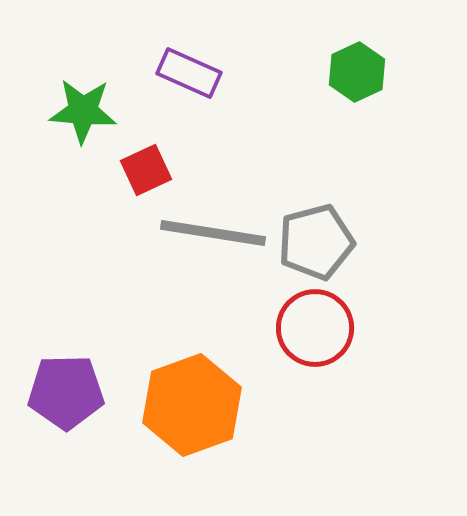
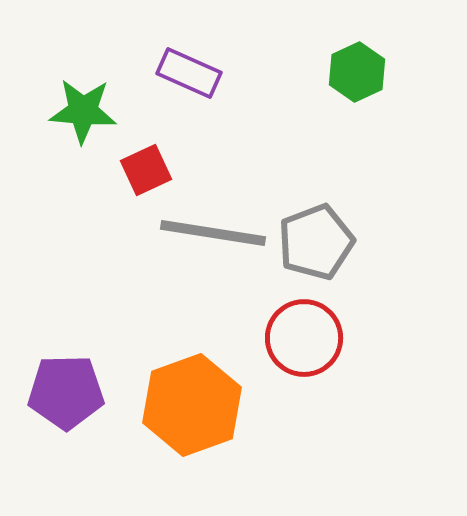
gray pentagon: rotated 6 degrees counterclockwise
red circle: moved 11 px left, 10 px down
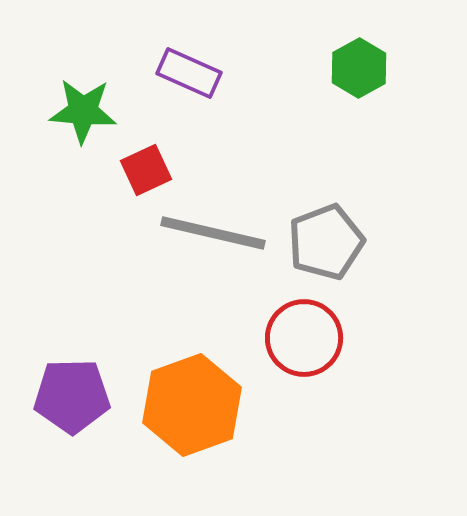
green hexagon: moved 2 px right, 4 px up; rotated 4 degrees counterclockwise
gray line: rotated 4 degrees clockwise
gray pentagon: moved 10 px right
purple pentagon: moved 6 px right, 4 px down
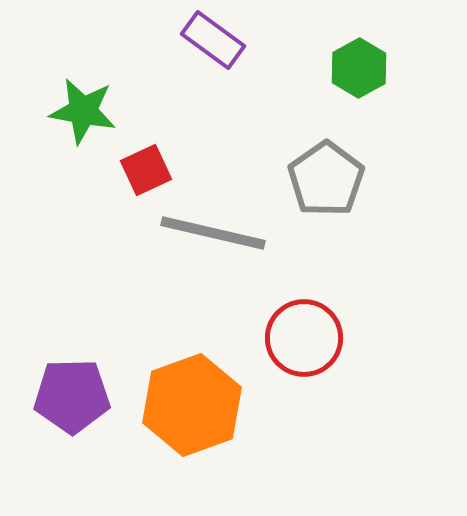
purple rectangle: moved 24 px right, 33 px up; rotated 12 degrees clockwise
green star: rotated 6 degrees clockwise
gray pentagon: moved 63 px up; rotated 14 degrees counterclockwise
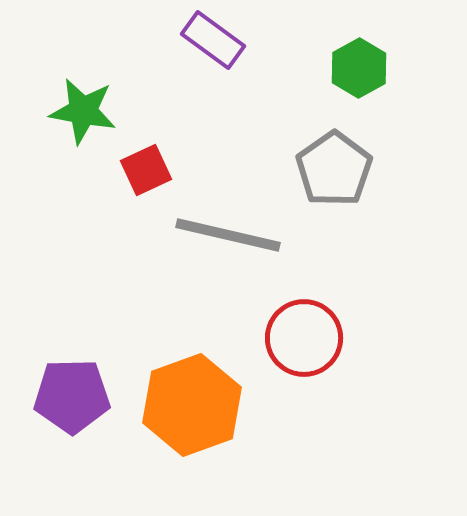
gray pentagon: moved 8 px right, 10 px up
gray line: moved 15 px right, 2 px down
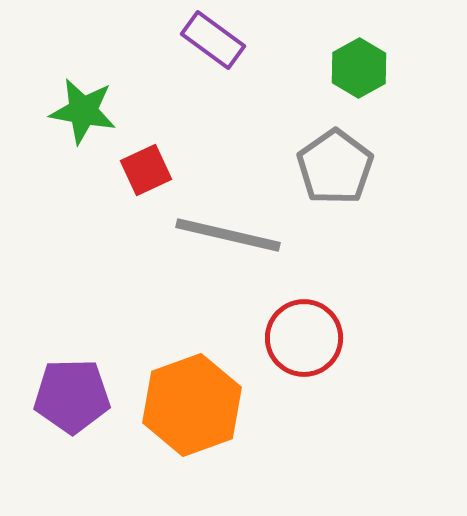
gray pentagon: moved 1 px right, 2 px up
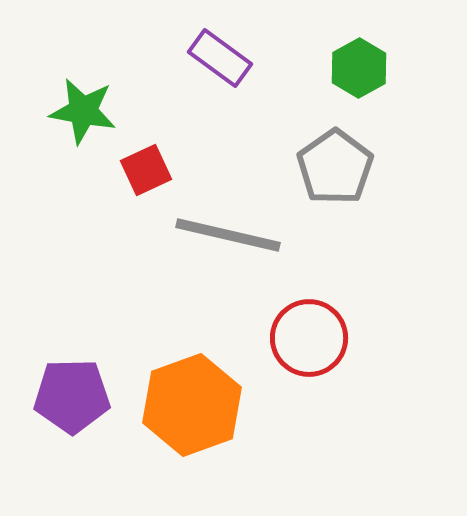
purple rectangle: moved 7 px right, 18 px down
red circle: moved 5 px right
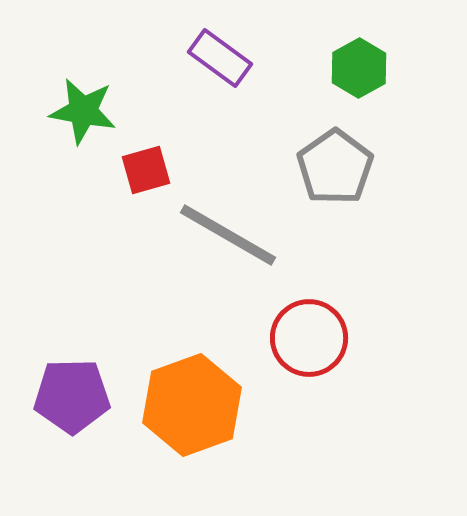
red square: rotated 9 degrees clockwise
gray line: rotated 17 degrees clockwise
